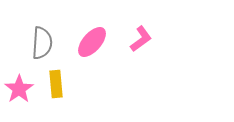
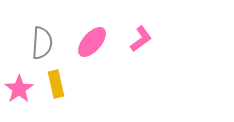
yellow rectangle: rotated 8 degrees counterclockwise
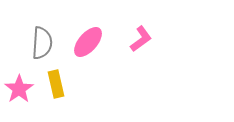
pink ellipse: moved 4 px left
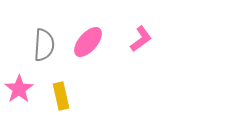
gray semicircle: moved 2 px right, 2 px down
yellow rectangle: moved 5 px right, 12 px down
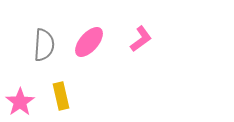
pink ellipse: moved 1 px right
pink star: moved 1 px right, 13 px down
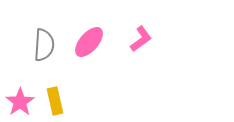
yellow rectangle: moved 6 px left, 5 px down
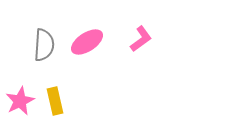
pink ellipse: moved 2 px left; rotated 16 degrees clockwise
pink star: moved 1 px up; rotated 8 degrees clockwise
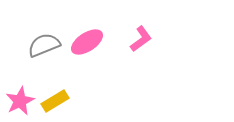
gray semicircle: rotated 116 degrees counterclockwise
yellow rectangle: rotated 72 degrees clockwise
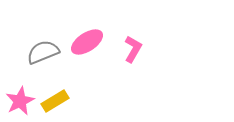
pink L-shape: moved 8 px left, 10 px down; rotated 24 degrees counterclockwise
gray semicircle: moved 1 px left, 7 px down
